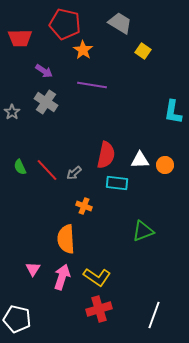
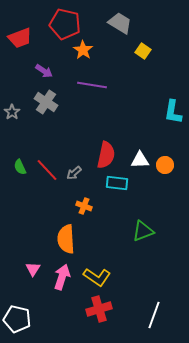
red trapezoid: rotated 20 degrees counterclockwise
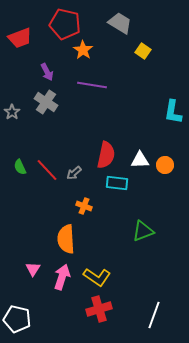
purple arrow: moved 3 px right, 1 px down; rotated 30 degrees clockwise
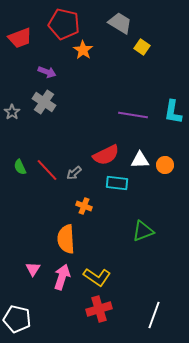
red pentagon: moved 1 px left
yellow square: moved 1 px left, 4 px up
purple arrow: rotated 42 degrees counterclockwise
purple line: moved 41 px right, 30 px down
gray cross: moved 2 px left
red semicircle: rotated 52 degrees clockwise
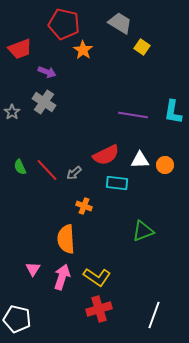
red trapezoid: moved 11 px down
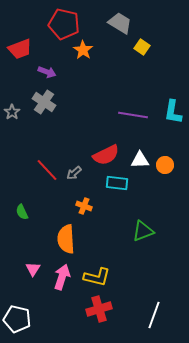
green semicircle: moved 2 px right, 45 px down
yellow L-shape: rotated 20 degrees counterclockwise
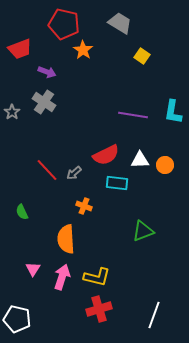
yellow square: moved 9 px down
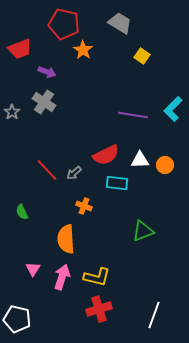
cyan L-shape: moved 3 px up; rotated 35 degrees clockwise
